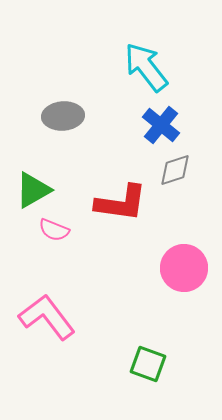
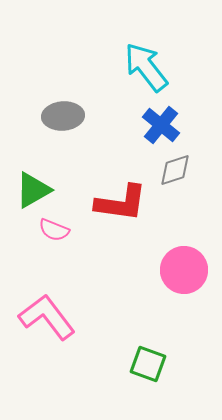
pink circle: moved 2 px down
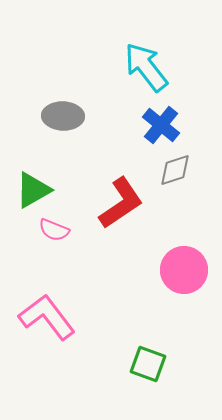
gray ellipse: rotated 6 degrees clockwise
red L-shape: rotated 42 degrees counterclockwise
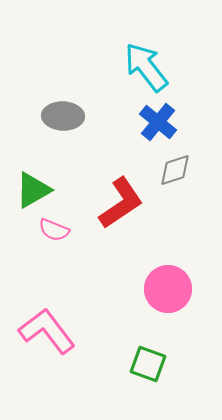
blue cross: moved 3 px left, 3 px up
pink circle: moved 16 px left, 19 px down
pink L-shape: moved 14 px down
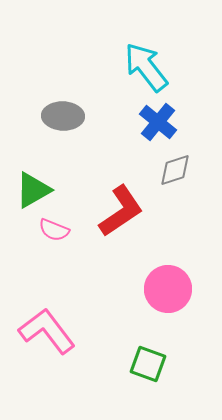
red L-shape: moved 8 px down
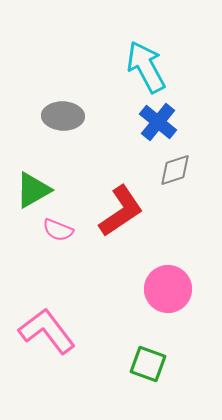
cyan arrow: rotated 10 degrees clockwise
pink semicircle: moved 4 px right
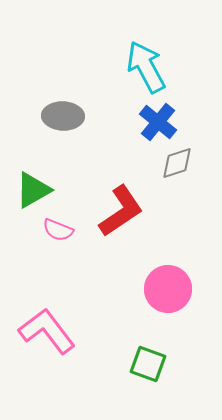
gray diamond: moved 2 px right, 7 px up
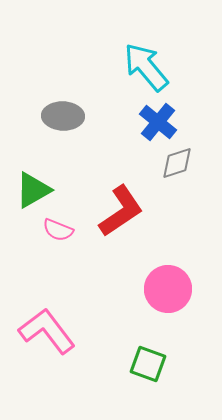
cyan arrow: rotated 12 degrees counterclockwise
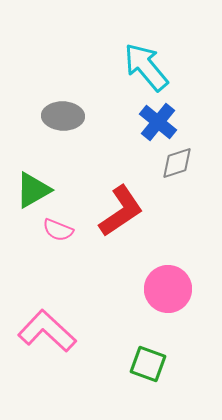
pink L-shape: rotated 10 degrees counterclockwise
